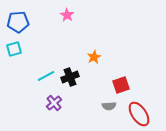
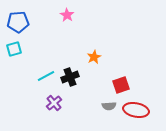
red ellipse: moved 3 px left, 4 px up; rotated 45 degrees counterclockwise
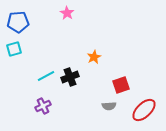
pink star: moved 2 px up
purple cross: moved 11 px left, 3 px down; rotated 14 degrees clockwise
red ellipse: moved 8 px right; rotated 55 degrees counterclockwise
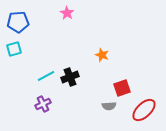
orange star: moved 8 px right, 2 px up; rotated 24 degrees counterclockwise
red square: moved 1 px right, 3 px down
purple cross: moved 2 px up
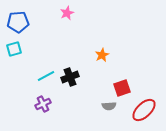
pink star: rotated 16 degrees clockwise
orange star: rotated 24 degrees clockwise
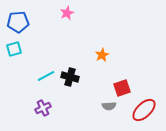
black cross: rotated 36 degrees clockwise
purple cross: moved 4 px down
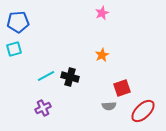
pink star: moved 35 px right
red ellipse: moved 1 px left, 1 px down
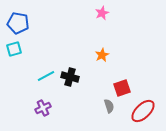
blue pentagon: moved 1 px down; rotated 15 degrees clockwise
gray semicircle: rotated 104 degrees counterclockwise
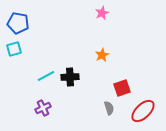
black cross: rotated 18 degrees counterclockwise
gray semicircle: moved 2 px down
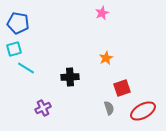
orange star: moved 4 px right, 3 px down
cyan line: moved 20 px left, 8 px up; rotated 60 degrees clockwise
red ellipse: rotated 15 degrees clockwise
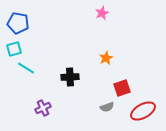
gray semicircle: moved 2 px left, 1 px up; rotated 88 degrees clockwise
